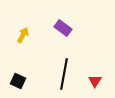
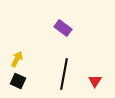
yellow arrow: moved 6 px left, 24 px down
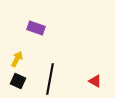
purple rectangle: moved 27 px left; rotated 18 degrees counterclockwise
black line: moved 14 px left, 5 px down
red triangle: rotated 32 degrees counterclockwise
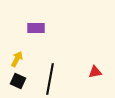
purple rectangle: rotated 18 degrees counterclockwise
red triangle: moved 9 px up; rotated 40 degrees counterclockwise
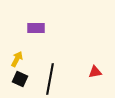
black square: moved 2 px right, 2 px up
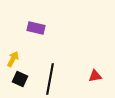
purple rectangle: rotated 12 degrees clockwise
yellow arrow: moved 4 px left
red triangle: moved 4 px down
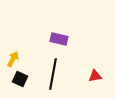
purple rectangle: moved 23 px right, 11 px down
black line: moved 3 px right, 5 px up
